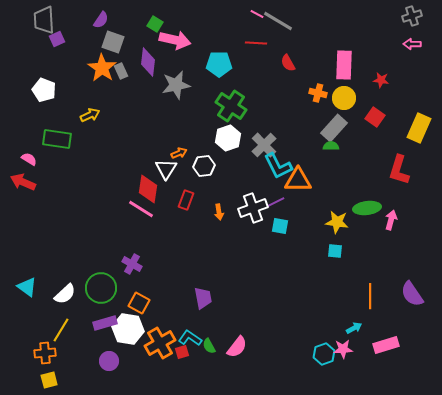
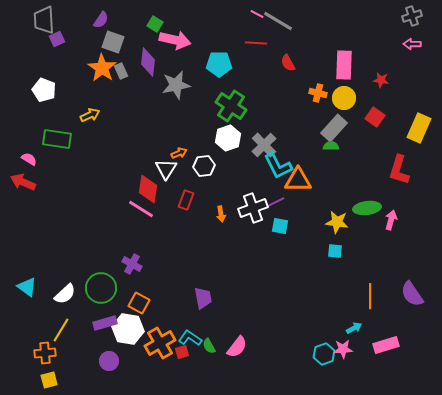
orange arrow at (219, 212): moved 2 px right, 2 px down
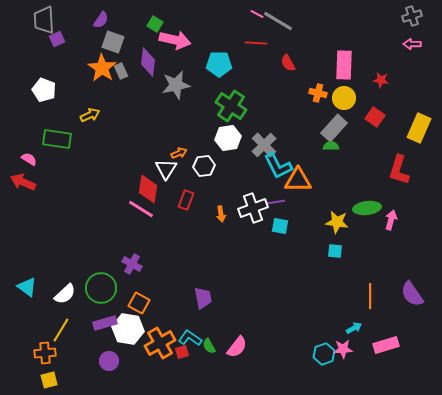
white hexagon at (228, 138): rotated 10 degrees clockwise
purple line at (276, 202): rotated 18 degrees clockwise
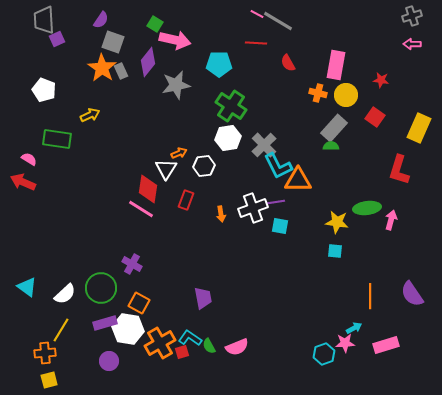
purple diamond at (148, 62): rotated 32 degrees clockwise
pink rectangle at (344, 65): moved 8 px left; rotated 8 degrees clockwise
yellow circle at (344, 98): moved 2 px right, 3 px up
pink semicircle at (237, 347): rotated 30 degrees clockwise
pink star at (343, 349): moved 2 px right, 6 px up
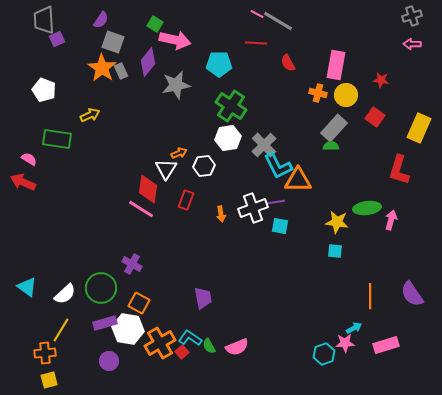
red square at (182, 352): rotated 24 degrees counterclockwise
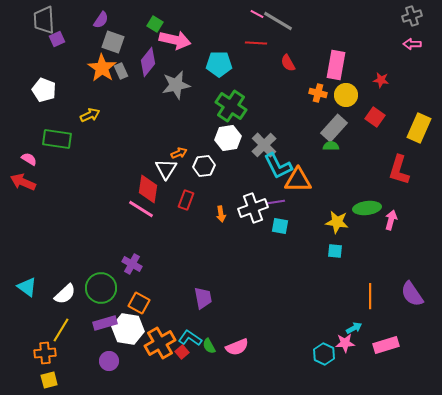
cyan hexagon at (324, 354): rotated 15 degrees counterclockwise
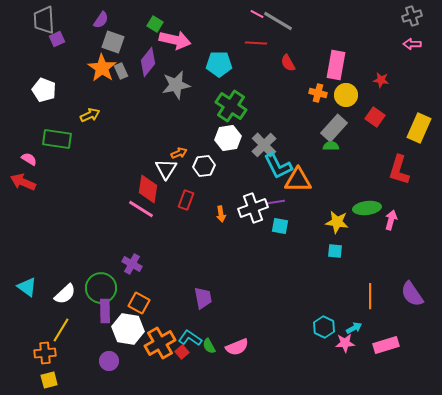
purple rectangle at (105, 323): moved 12 px up; rotated 75 degrees counterclockwise
cyan hexagon at (324, 354): moved 27 px up
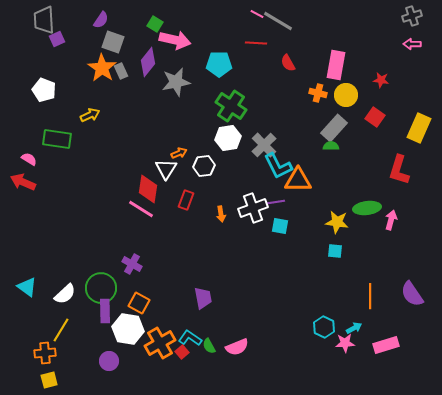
gray star at (176, 85): moved 3 px up
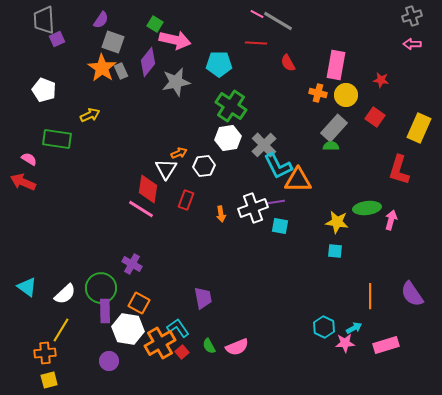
cyan L-shape at (190, 338): moved 12 px left, 10 px up; rotated 20 degrees clockwise
